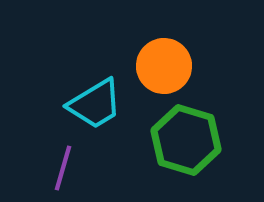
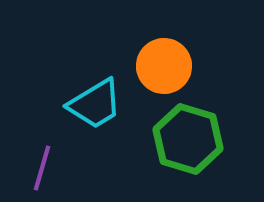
green hexagon: moved 2 px right, 1 px up
purple line: moved 21 px left
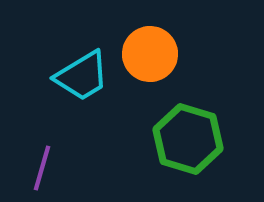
orange circle: moved 14 px left, 12 px up
cyan trapezoid: moved 13 px left, 28 px up
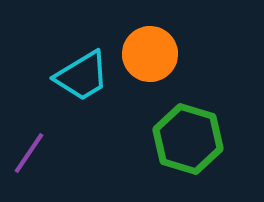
purple line: moved 13 px left, 15 px up; rotated 18 degrees clockwise
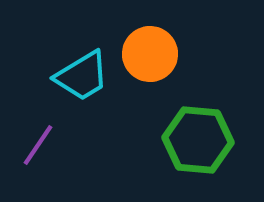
green hexagon: moved 10 px right, 1 px down; rotated 12 degrees counterclockwise
purple line: moved 9 px right, 8 px up
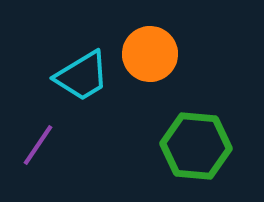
green hexagon: moved 2 px left, 6 px down
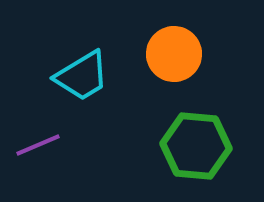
orange circle: moved 24 px right
purple line: rotated 33 degrees clockwise
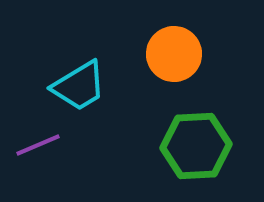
cyan trapezoid: moved 3 px left, 10 px down
green hexagon: rotated 8 degrees counterclockwise
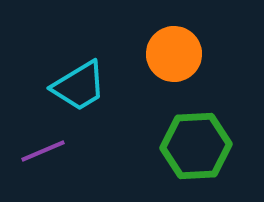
purple line: moved 5 px right, 6 px down
